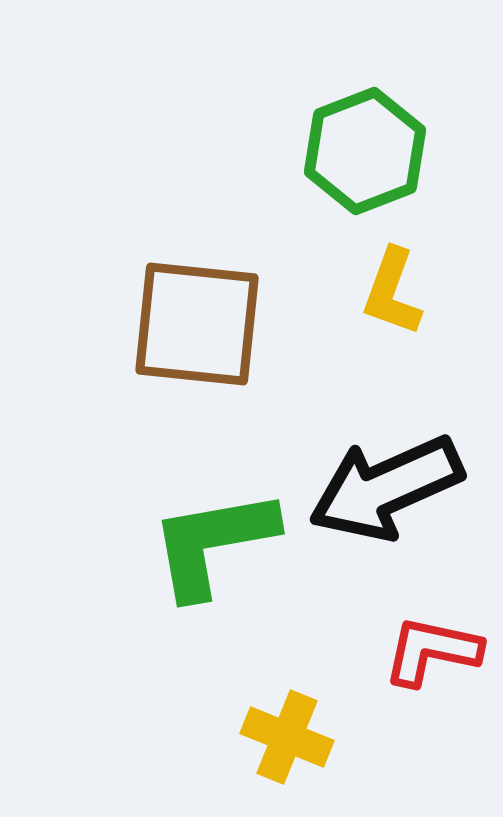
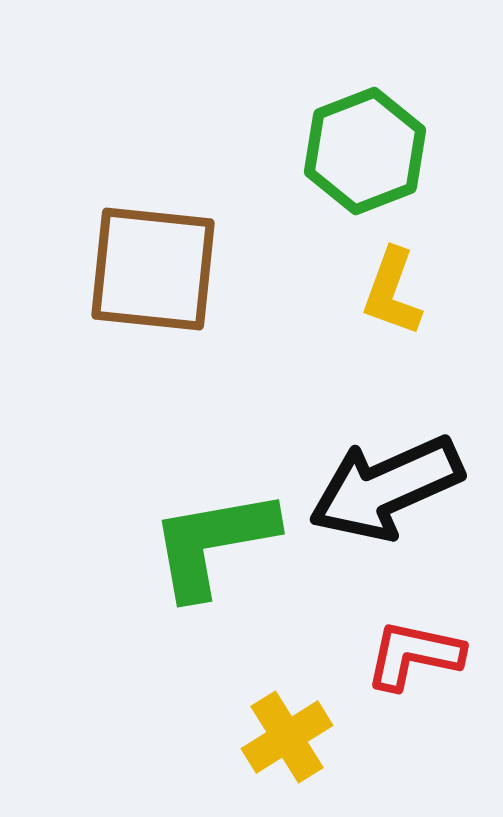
brown square: moved 44 px left, 55 px up
red L-shape: moved 18 px left, 4 px down
yellow cross: rotated 36 degrees clockwise
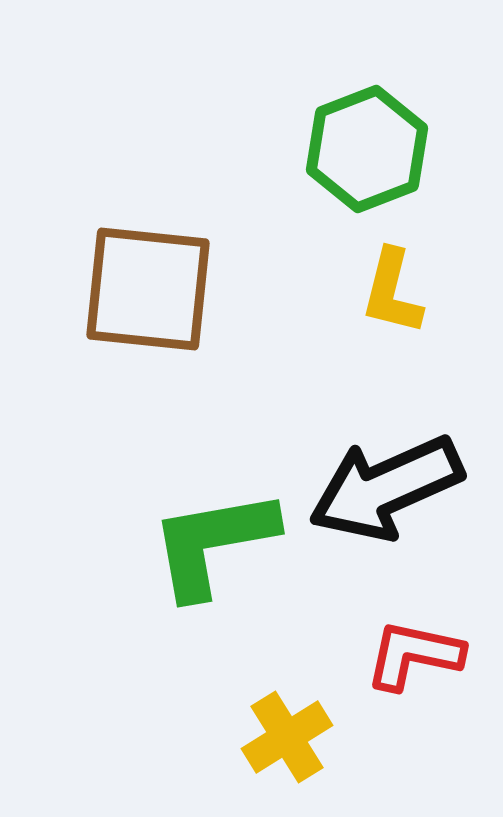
green hexagon: moved 2 px right, 2 px up
brown square: moved 5 px left, 20 px down
yellow L-shape: rotated 6 degrees counterclockwise
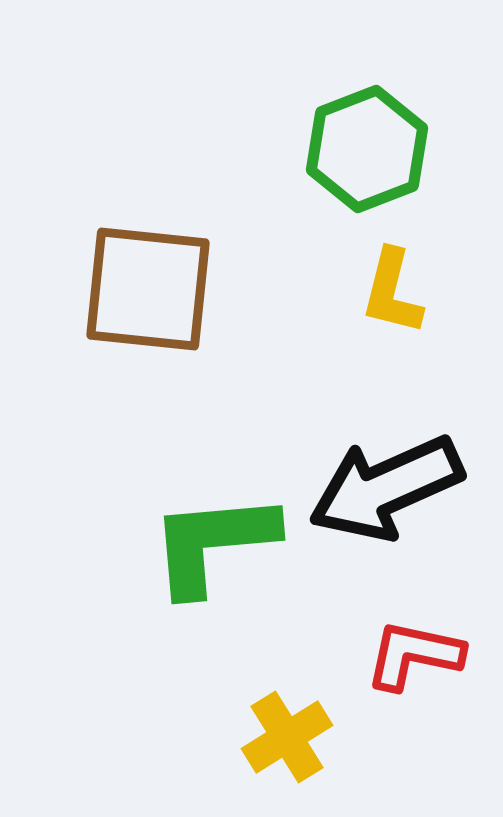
green L-shape: rotated 5 degrees clockwise
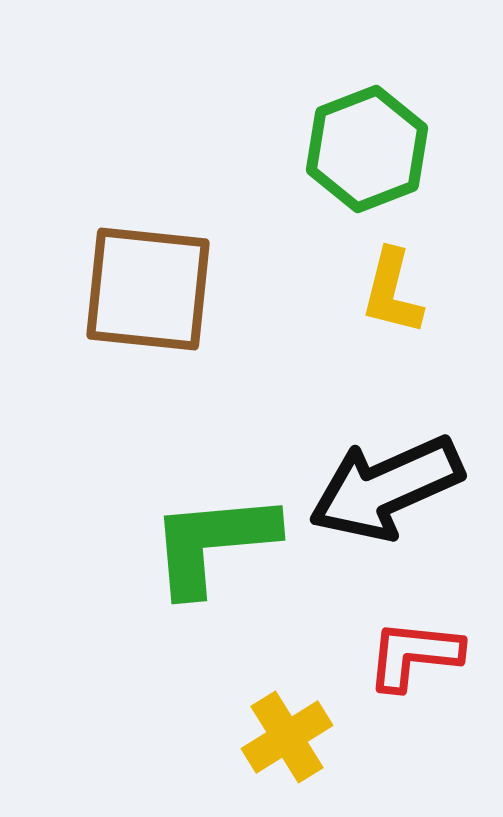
red L-shape: rotated 6 degrees counterclockwise
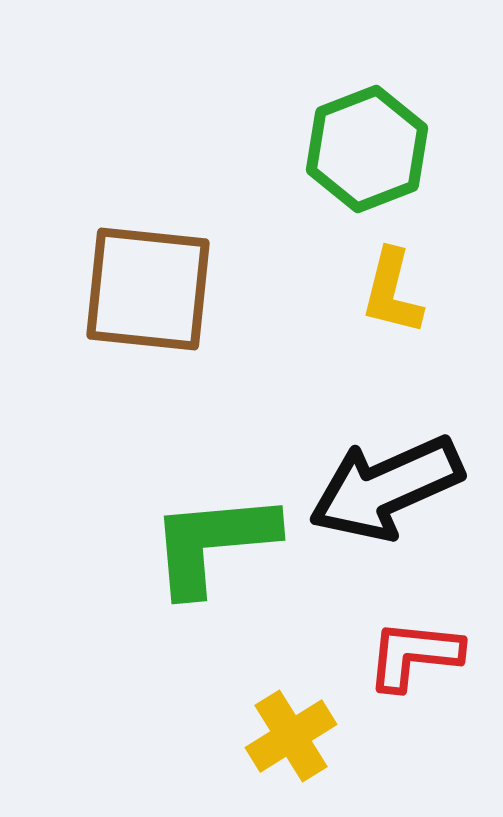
yellow cross: moved 4 px right, 1 px up
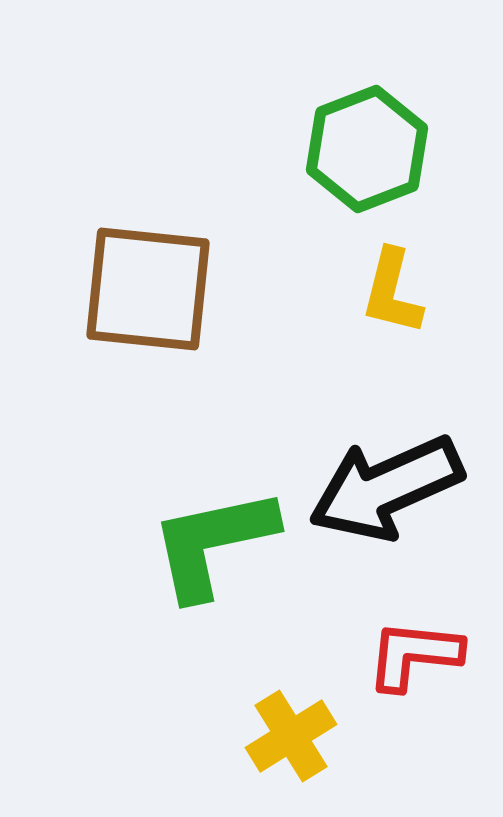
green L-shape: rotated 7 degrees counterclockwise
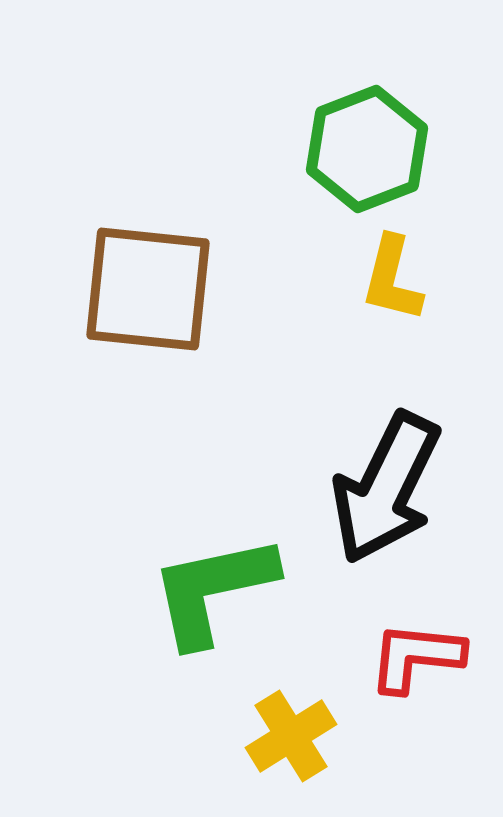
yellow L-shape: moved 13 px up
black arrow: rotated 40 degrees counterclockwise
green L-shape: moved 47 px down
red L-shape: moved 2 px right, 2 px down
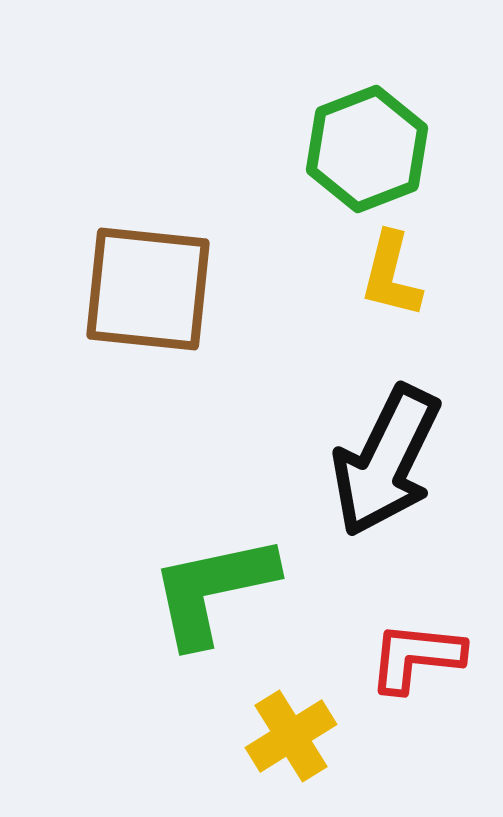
yellow L-shape: moved 1 px left, 4 px up
black arrow: moved 27 px up
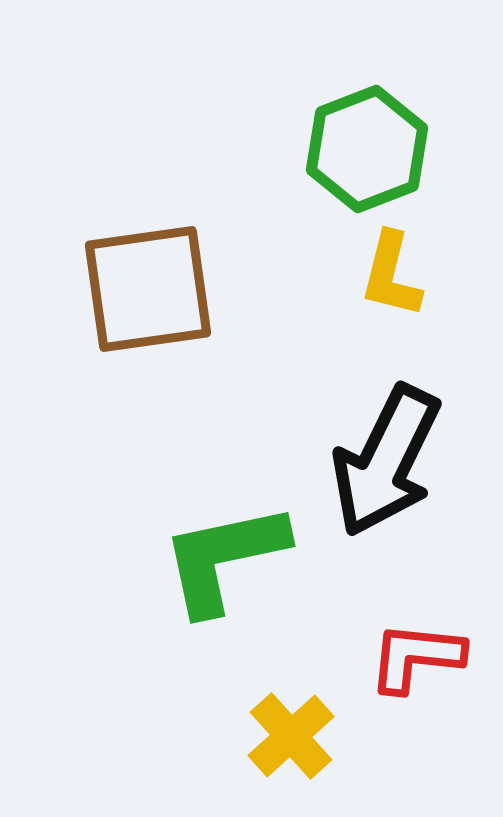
brown square: rotated 14 degrees counterclockwise
green L-shape: moved 11 px right, 32 px up
yellow cross: rotated 10 degrees counterclockwise
